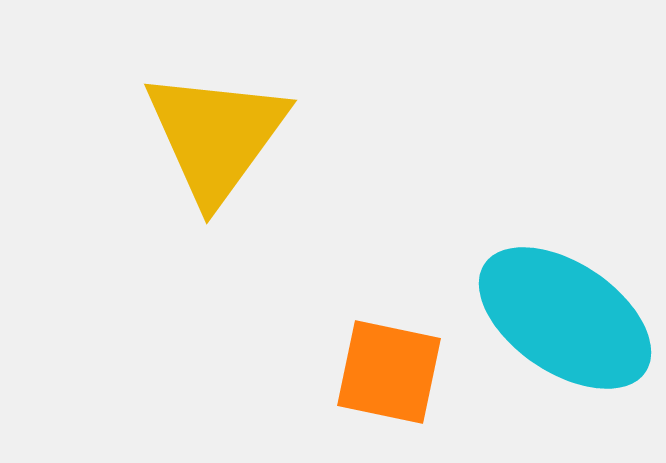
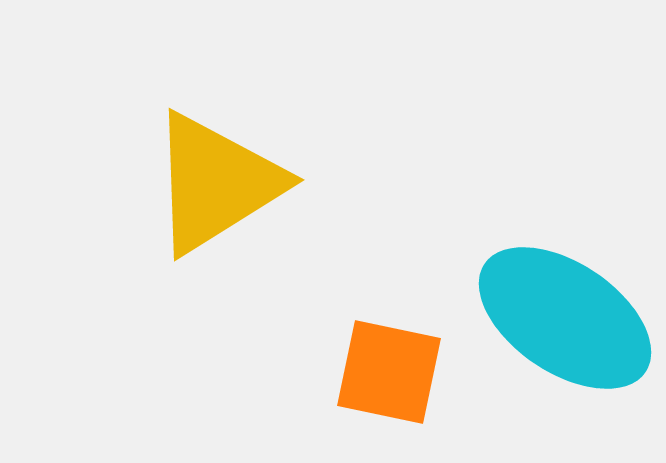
yellow triangle: moved 47 px down; rotated 22 degrees clockwise
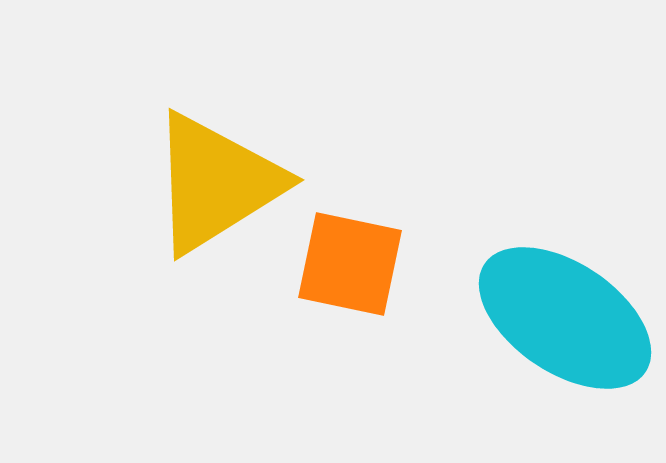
orange square: moved 39 px left, 108 px up
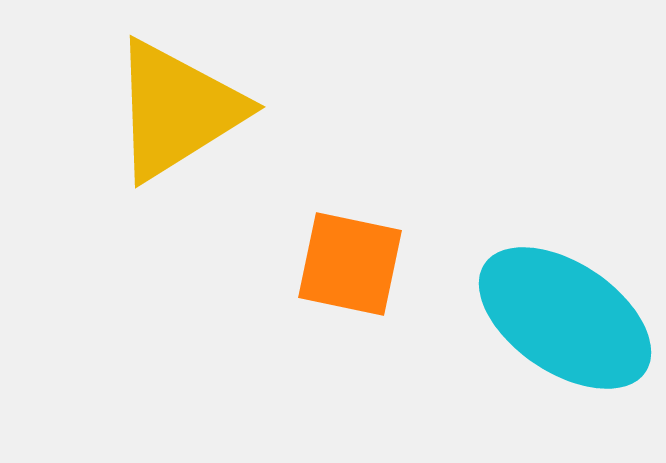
yellow triangle: moved 39 px left, 73 px up
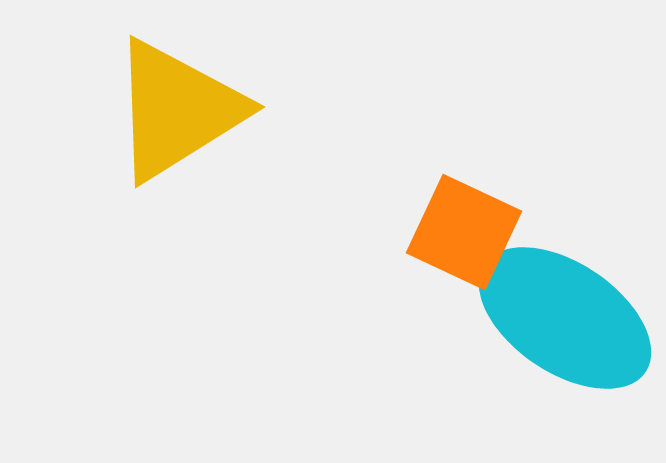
orange square: moved 114 px right, 32 px up; rotated 13 degrees clockwise
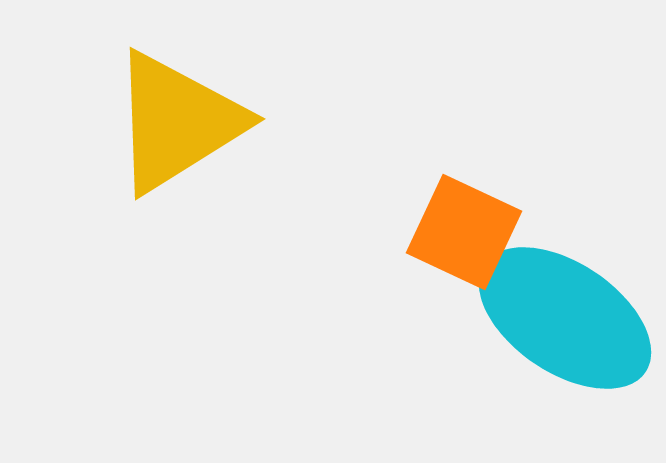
yellow triangle: moved 12 px down
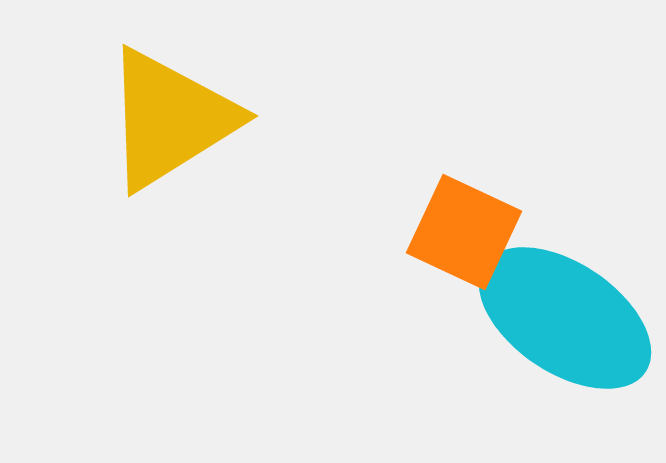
yellow triangle: moved 7 px left, 3 px up
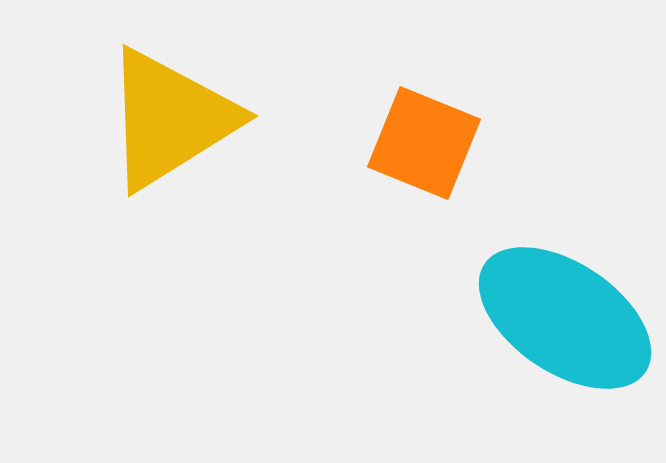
orange square: moved 40 px left, 89 px up; rotated 3 degrees counterclockwise
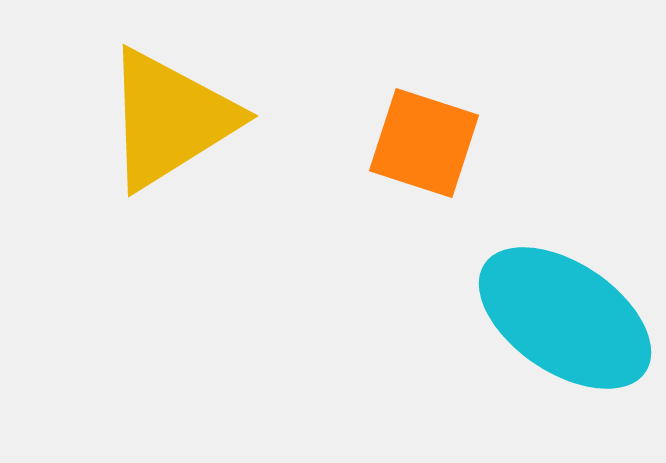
orange square: rotated 4 degrees counterclockwise
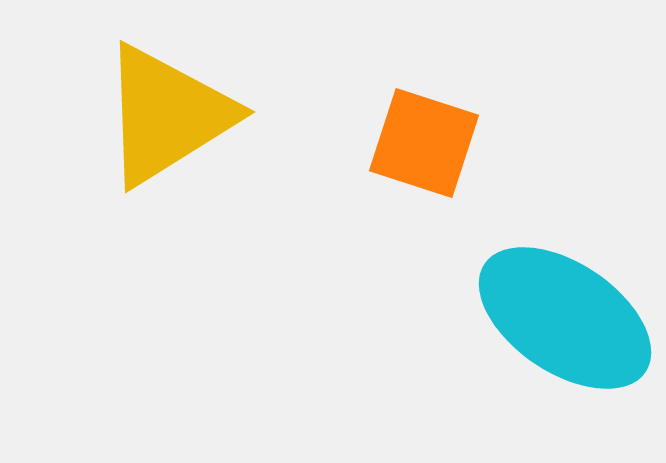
yellow triangle: moved 3 px left, 4 px up
